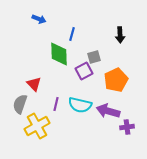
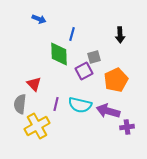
gray semicircle: rotated 12 degrees counterclockwise
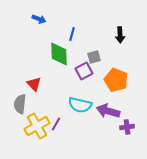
orange pentagon: rotated 25 degrees counterclockwise
purple line: moved 20 px down; rotated 16 degrees clockwise
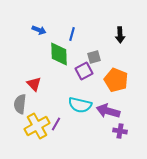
blue arrow: moved 11 px down
purple cross: moved 7 px left, 4 px down; rotated 16 degrees clockwise
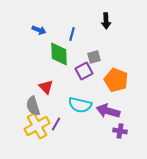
black arrow: moved 14 px left, 14 px up
red triangle: moved 12 px right, 3 px down
gray semicircle: moved 13 px right, 2 px down; rotated 24 degrees counterclockwise
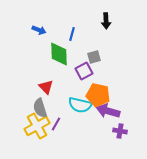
orange pentagon: moved 18 px left, 15 px down; rotated 10 degrees counterclockwise
gray semicircle: moved 7 px right, 2 px down
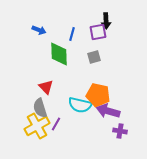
purple square: moved 14 px right, 39 px up; rotated 18 degrees clockwise
